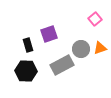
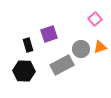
orange triangle: moved 1 px up
black hexagon: moved 2 px left
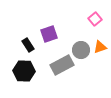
black rectangle: rotated 16 degrees counterclockwise
gray circle: moved 1 px down
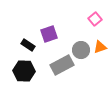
black rectangle: rotated 24 degrees counterclockwise
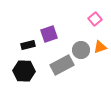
black rectangle: rotated 48 degrees counterclockwise
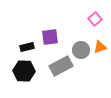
purple square: moved 1 px right, 3 px down; rotated 12 degrees clockwise
black rectangle: moved 1 px left, 2 px down
gray rectangle: moved 1 px left, 1 px down
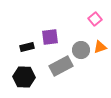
black hexagon: moved 6 px down
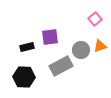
orange triangle: moved 1 px up
